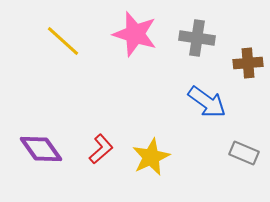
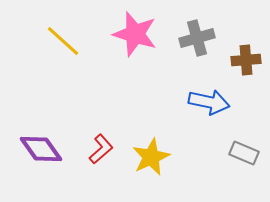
gray cross: rotated 24 degrees counterclockwise
brown cross: moved 2 px left, 3 px up
blue arrow: moved 2 px right; rotated 24 degrees counterclockwise
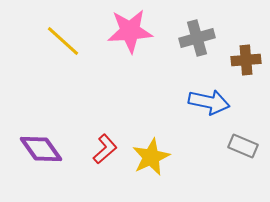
pink star: moved 5 px left, 3 px up; rotated 21 degrees counterclockwise
red L-shape: moved 4 px right
gray rectangle: moved 1 px left, 7 px up
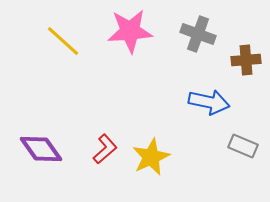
gray cross: moved 1 px right, 4 px up; rotated 36 degrees clockwise
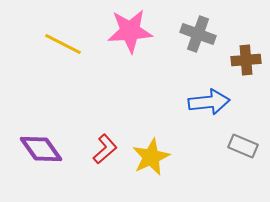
yellow line: moved 3 px down; rotated 15 degrees counterclockwise
blue arrow: rotated 18 degrees counterclockwise
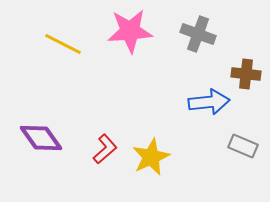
brown cross: moved 14 px down; rotated 12 degrees clockwise
purple diamond: moved 11 px up
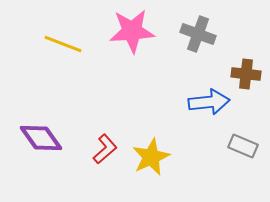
pink star: moved 2 px right
yellow line: rotated 6 degrees counterclockwise
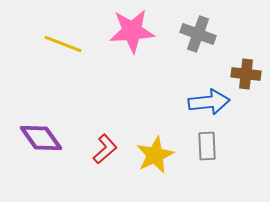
gray rectangle: moved 36 px left; rotated 64 degrees clockwise
yellow star: moved 4 px right, 2 px up
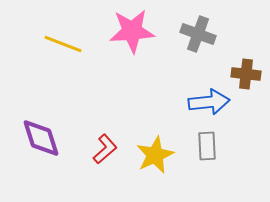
purple diamond: rotated 18 degrees clockwise
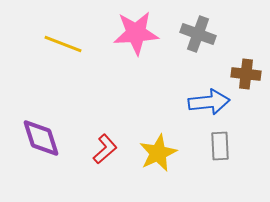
pink star: moved 4 px right, 2 px down
gray rectangle: moved 13 px right
yellow star: moved 3 px right, 2 px up
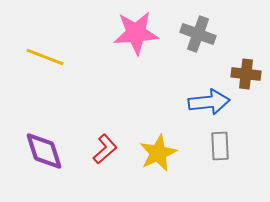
yellow line: moved 18 px left, 13 px down
purple diamond: moved 3 px right, 13 px down
